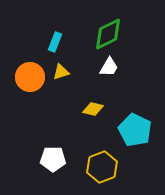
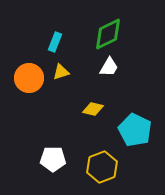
orange circle: moved 1 px left, 1 px down
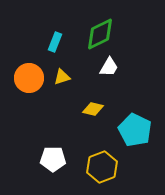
green diamond: moved 8 px left
yellow triangle: moved 1 px right, 5 px down
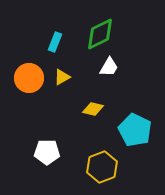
yellow triangle: rotated 12 degrees counterclockwise
white pentagon: moved 6 px left, 7 px up
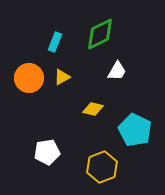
white trapezoid: moved 8 px right, 4 px down
white pentagon: rotated 10 degrees counterclockwise
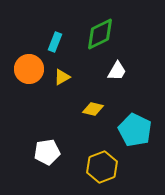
orange circle: moved 9 px up
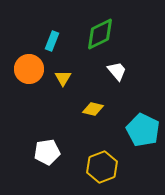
cyan rectangle: moved 3 px left, 1 px up
white trapezoid: rotated 70 degrees counterclockwise
yellow triangle: moved 1 px right, 1 px down; rotated 30 degrees counterclockwise
cyan pentagon: moved 8 px right
